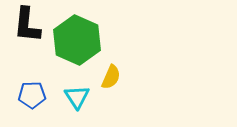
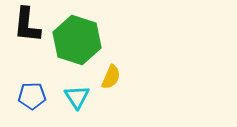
green hexagon: rotated 6 degrees counterclockwise
blue pentagon: moved 1 px down
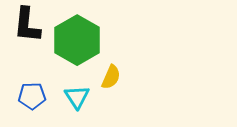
green hexagon: rotated 12 degrees clockwise
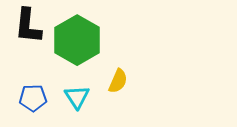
black L-shape: moved 1 px right, 1 px down
yellow semicircle: moved 7 px right, 4 px down
blue pentagon: moved 1 px right, 2 px down
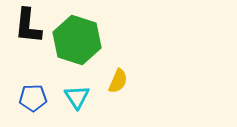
green hexagon: rotated 12 degrees counterclockwise
